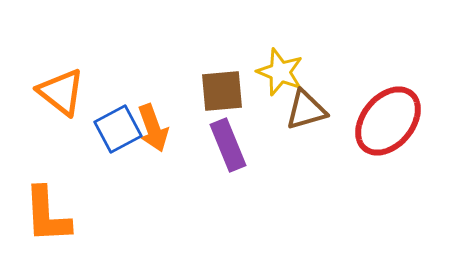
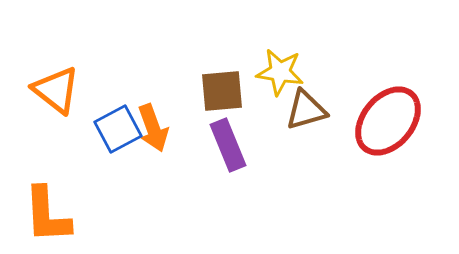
yellow star: rotated 12 degrees counterclockwise
orange triangle: moved 5 px left, 2 px up
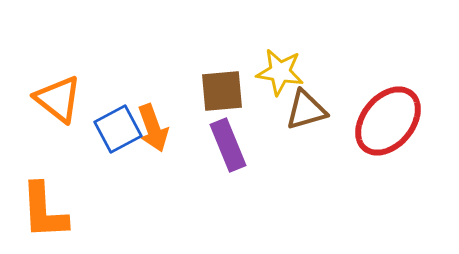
orange triangle: moved 2 px right, 9 px down
orange L-shape: moved 3 px left, 4 px up
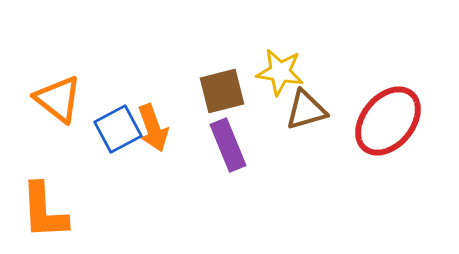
brown square: rotated 9 degrees counterclockwise
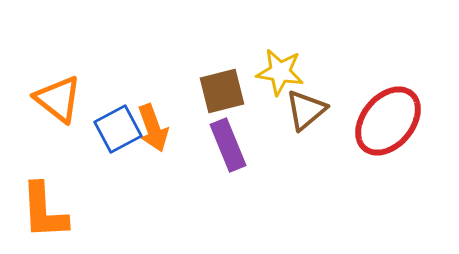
brown triangle: rotated 24 degrees counterclockwise
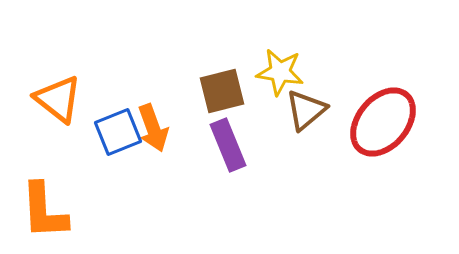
red ellipse: moved 5 px left, 1 px down
blue square: moved 3 px down; rotated 6 degrees clockwise
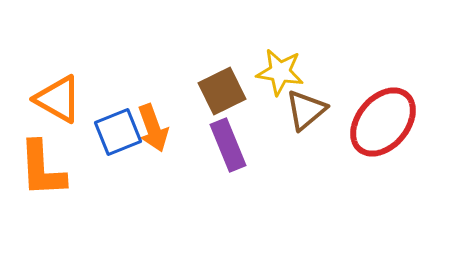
brown square: rotated 12 degrees counterclockwise
orange triangle: rotated 8 degrees counterclockwise
orange L-shape: moved 2 px left, 42 px up
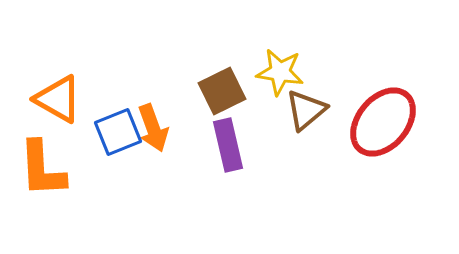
purple rectangle: rotated 9 degrees clockwise
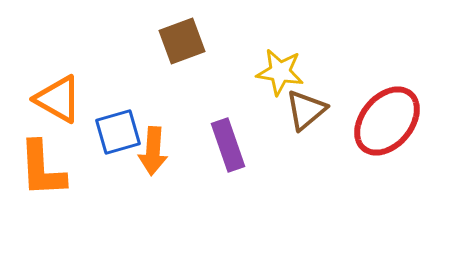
brown square: moved 40 px left, 50 px up; rotated 6 degrees clockwise
red ellipse: moved 4 px right, 1 px up
orange arrow: moved 23 px down; rotated 24 degrees clockwise
blue square: rotated 6 degrees clockwise
purple rectangle: rotated 6 degrees counterclockwise
